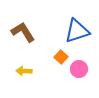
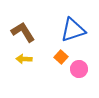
blue triangle: moved 4 px left, 1 px up
yellow arrow: moved 12 px up
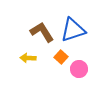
brown L-shape: moved 19 px right
yellow arrow: moved 4 px right, 1 px up
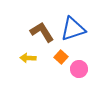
blue triangle: moved 1 px up
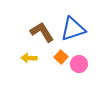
yellow arrow: moved 1 px right
pink circle: moved 5 px up
